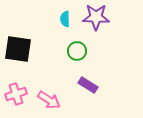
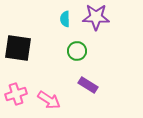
black square: moved 1 px up
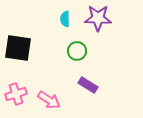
purple star: moved 2 px right, 1 px down
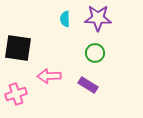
green circle: moved 18 px right, 2 px down
pink arrow: moved 24 px up; rotated 145 degrees clockwise
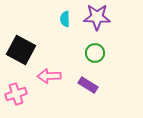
purple star: moved 1 px left, 1 px up
black square: moved 3 px right, 2 px down; rotated 20 degrees clockwise
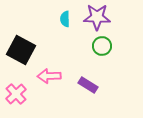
green circle: moved 7 px right, 7 px up
pink cross: rotated 25 degrees counterclockwise
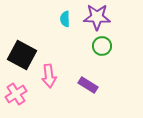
black square: moved 1 px right, 5 px down
pink arrow: rotated 95 degrees counterclockwise
pink cross: rotated 10 degrees clockwise
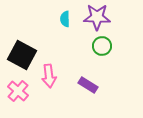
pink cross: moved 2 px right, 3 px up; rotated 15 degrees counterclockwise
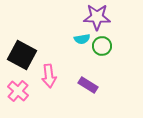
cyan semicircle: moved 17 px right, 20 px down; rotated 98 degrees counterclockwise
